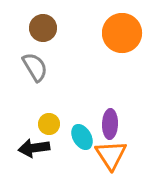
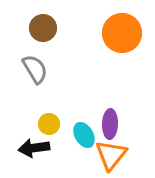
gray semicircle: moved 2 px down
cyan ellipse: moved 2 px right, 2 px up
orange triangle: rotated 12 degrees clockwise
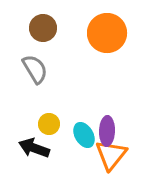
orange circle: moved 15 px left
purple ellipse: moved 3 px left, 7 px down
black arrow: rotated 28 degrees clockwise
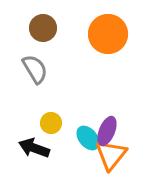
orange circle: moved 1 px right, 1 px down
yellow circle: moved 2 px right, 1 px up
purple ellipse: rotated 20 degrees clockwise
cyan ellipse: moved 4 px right, 3 px down; rotated 10 degrees counterclockwise
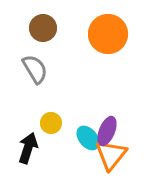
black arrow: moved 6 px left; rotated 88 degrees clockwise
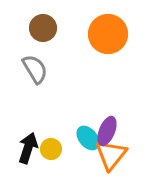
yellow circle: moved 26 px down
